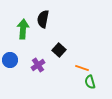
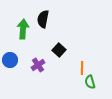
orange line: rotated 72 degrees clockwise
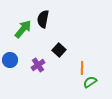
green arrow: rotated 36 degrees clockwise
green semicircle: rotated 72 degrees clockwise
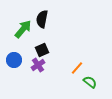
black semicircle: moved 1 px left
black square: moved 17 px left; rotated 24 degrees clockwise
blue circle: moved 4 px right
orange line: moved 5 px left; rotated 40 degrees clockwise
green semicircle: rotated 72 degrees clockwise
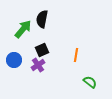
orange line: moved 1 px left, 13 px up; rotated 32 degrees counterclockwise
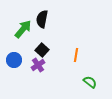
black square: rotated 24 degrees counterclockwise
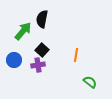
green arrow: moved 2 px down
purple cross: rotated 24 degrees clockwise
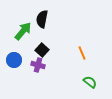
orange line: moved 6 px right, 2 px up; rotated 32 degrees counterclockwise
purple cross: rotated 24 degrees clockwise
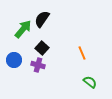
black semicircle: rotated 24 degrees clockwise
green arrow: moved 2 px up
black square: moved 2 px up
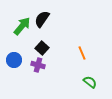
green arrow: moved 1 px left, 3 px up
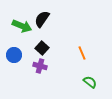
green arrow: rotated 72 degrees clockwise
blue circle: moved 5 px up
purple cross: moved 2 px right, 1 px down
